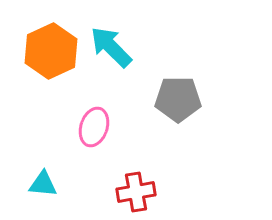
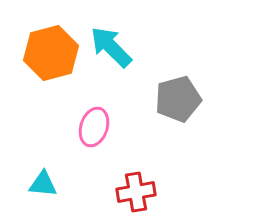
orange hexagon: moved 2 px down; rotated 10 degrees clockwise
gray pentagon: rotated 15 degrees counterclockwise
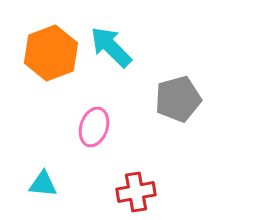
orange hexagon: rotated 6 degrees counterclockwise
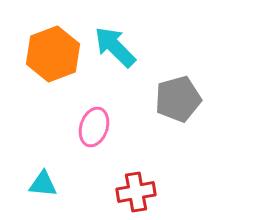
cyan arrow: moved 4 px right
orange hexagon: moved 2 px right, 1 px down
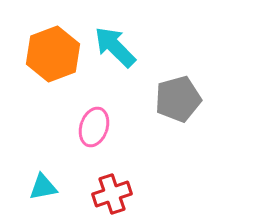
cyan triangle: moved 3 px down; rotated 16 degrees counterclockwise
red cross: moved 24 px left, 2 px down; rotated 9 degrees counterclockwise
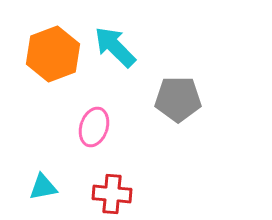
gray pentagon: rotated 15 degrees clockwise
red cross: rotated 24 degrees clockwise
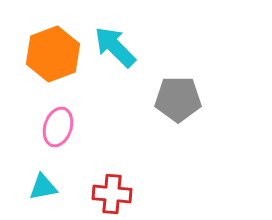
pink ellipse: moved 36 px left
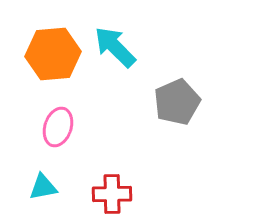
orange hexagon: rotated 16 degrees clockwise
gray pentagon: moved 1 px left, 3 px down; rotated 24 degrees counterclockwise
red cross: rotated 6 degrees counterclockwise
